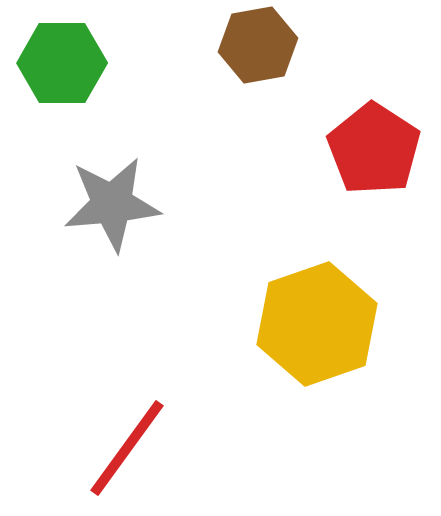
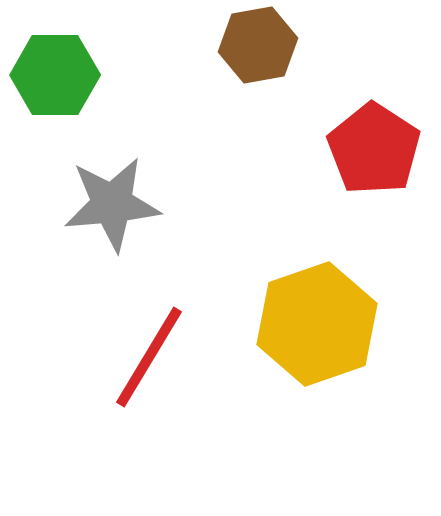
green hexagon: moved 7 px left, 12 px down
red line: moved 22 px right, 91 px up; rotated 5 degrees counterclockwise
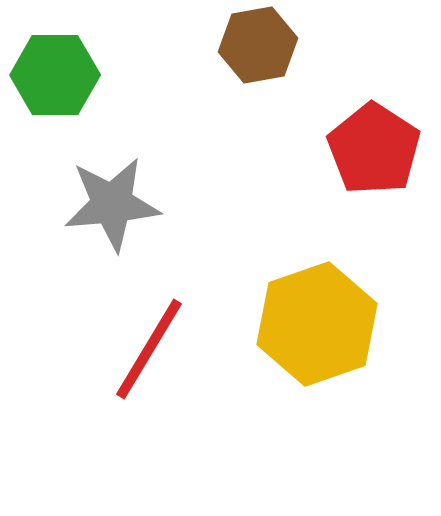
red line: moved 8 px up
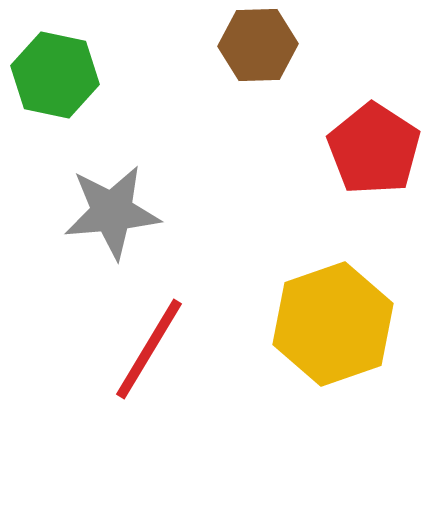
brown hexagon: rotated 8 degrees clockwise
green hexagon: rotated 12 degrees clockwise
gray star: moved 8 px down
yellow hexagon: moved 16 px right
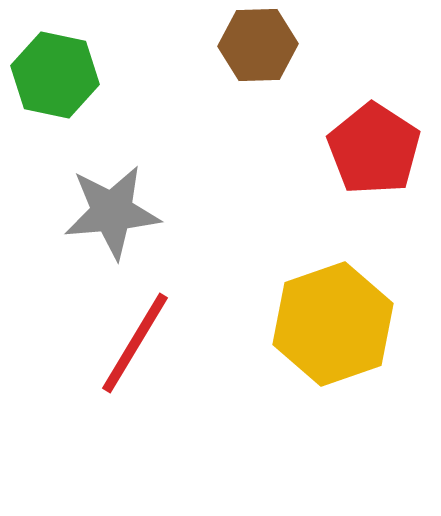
red line: moved 14 px left, 6 px up
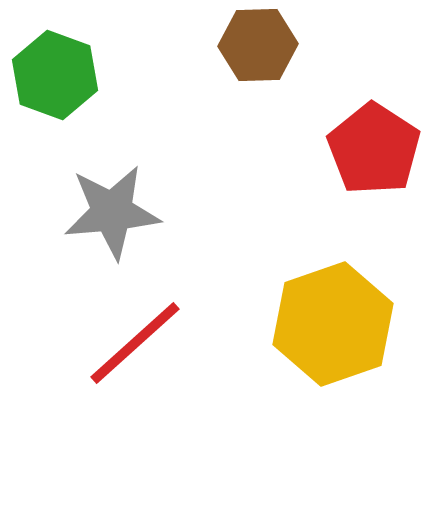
green hexagon: rotated 8 degrees clockwise
red line: rotated 17 degrees clockwise
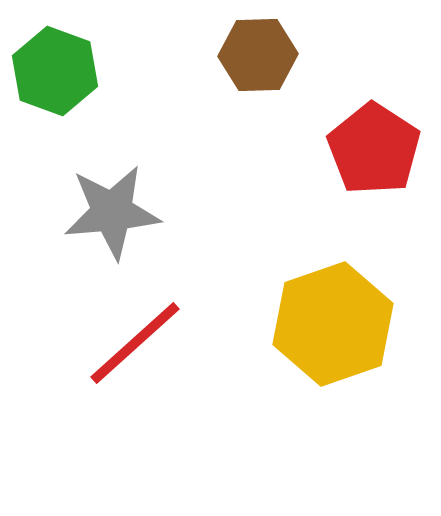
brown hexagon: moved 10 px down
green hexagon: moved 4 px up
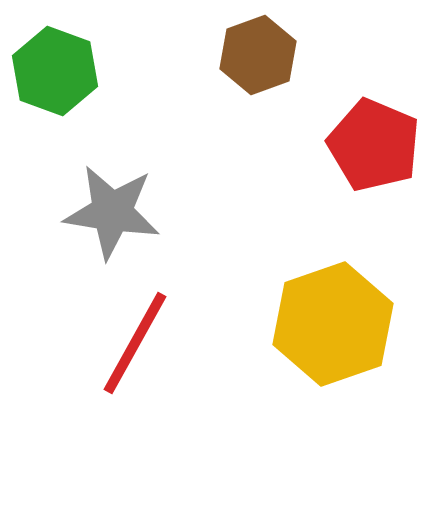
brown hexagon: rotated 18 degrees counterclockwise
red pentagon: moved 4 px up; rotated 10 degrees counterclockwise
gray star: rotated 14 degrees clockwise
red line: rotated 19 degrees counterclockwise
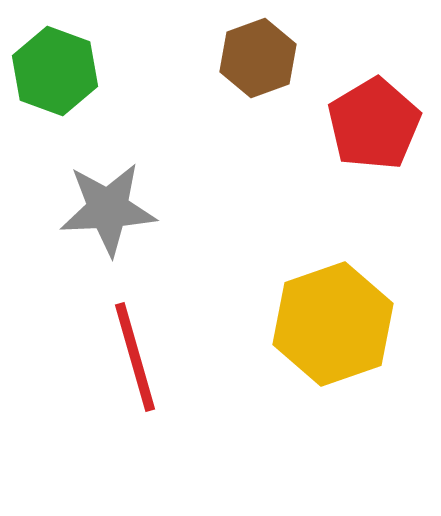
brown hexagon: moved 3 px down
red pentagon: moved 21 px up; rotated 18 degrees clockwise
gray star: moved 4 px left, 3 px up; rotated 12 degrees counterclockwise
red line: moved 14 px down; rotated 45 degrees counterclockwise
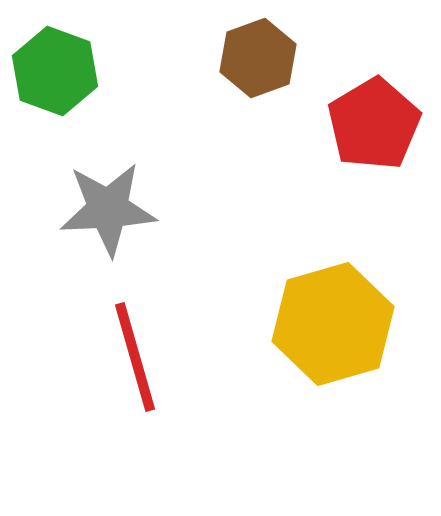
yellow hexagon: rotated 3 degrees clockwise
